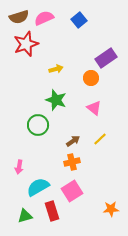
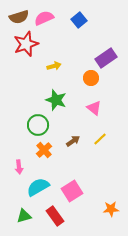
yellow arrow: moved 2 px left, 3 px up
orange cross: moved 28 px left, 12 px up; rotated 28 degrees counterclockwise
pink arrow: rotated 16 degrees counterclockwise
red rectangle: moved 3 px right, 5 px down; rotated 18 degrees counterclockwise
green triangle: moved 1 px left
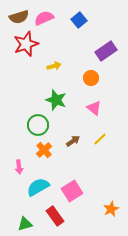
purple rectangle: moved 7 px up
orange star: rotated 21 degrees counterclockwise
green triangle: moved 1 px right, 8 px down
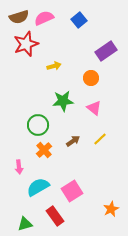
green star: moved 7 px right, 1 px down; rotated 25 degrees counterclockwise
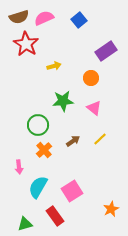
red star: rotated 20 degrees counterclockwise
cyan semicircle: rotated 30 degrees counterclockwise
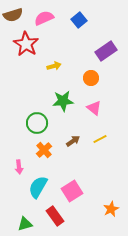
brown semicircle: moved 6 px left, 2 px up
green circle: moved 1 px left, 2 px up
yellow line: rotated 16 degrees clockwise
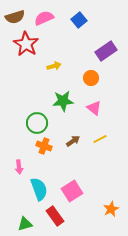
brown semicircle: moved 2 px right, 2 px down
orange cross: moved 4 px up; rotated 28 degrees counterclockwise
cyan semicircle: moved 1 px right, 2 px down; rotated 130 degrees clockwise
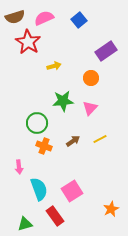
red star: moved 2 px right, 2 px up
pink triangle: moved 4 px left; rotated 35 degrees clockwise
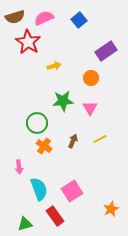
pink triangle: rotated 14 degrees counterclockwise
brown arrow: rotated 32 degrees counterclockwise
orange cross: rotated 14 degrees clockwise
